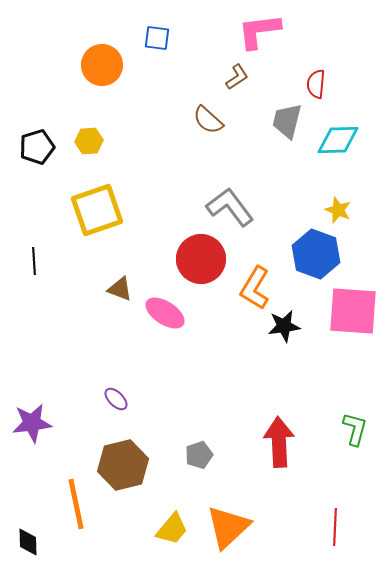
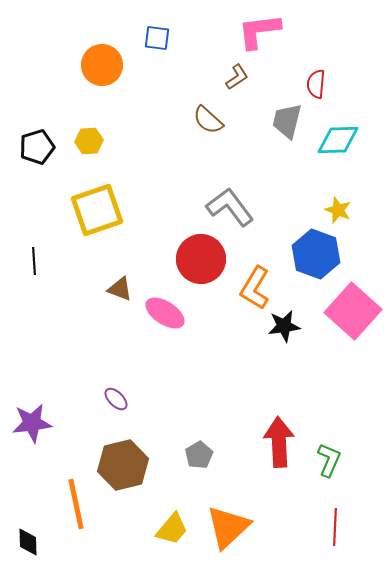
pink square: rotated 38 degrees clockwise
green L-shape: moved 26 px left, 31 px down; rotated 8 degrees clockwise
gray pentagon: rotated 12 degrees counterclockwise
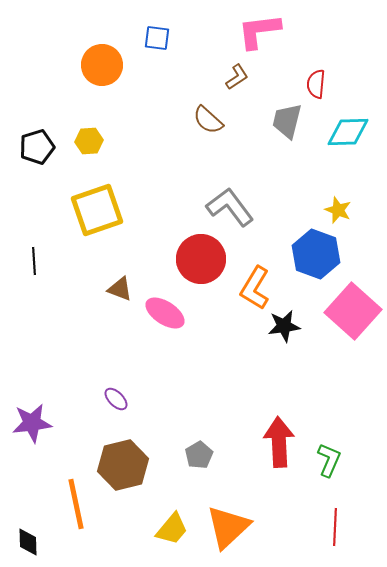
cyan diamond: moved 10 px right, 8 px up
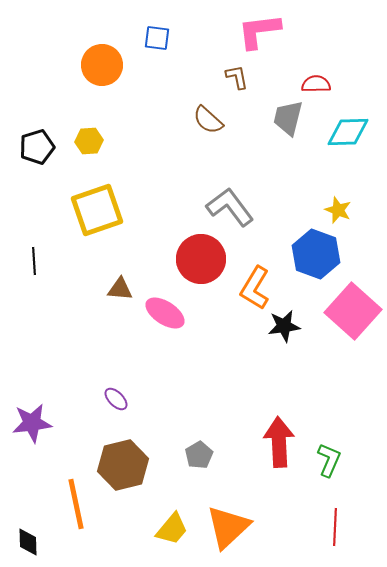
brown L-shape: rotated 68 degrees counterclockwise
red semicircle: rotated 84 degrees clockwise
gray trapezoid: moved 1 px right, 3 px up
brown triangle: rotated 16 degrees counterclockwise
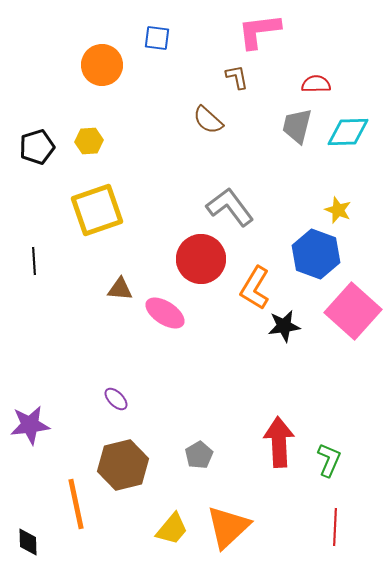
gray trapezoid: moved 9 px right, 8 px down
purple star: moved 2 px left, 2 px down
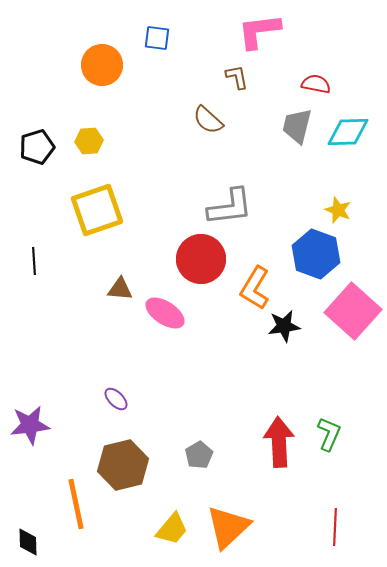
red semicircle: rotated 12 degrees clockwise
gray L-shape: rotated 120 degrees clockwise
green L-shape: moved 26 px up
